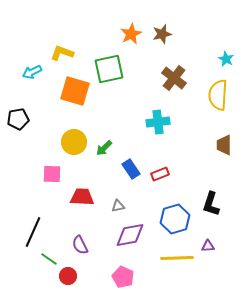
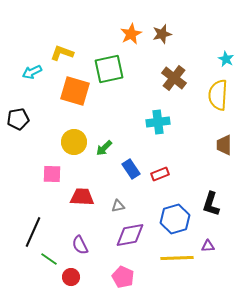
red circle: moved 3 px right, 1 px down
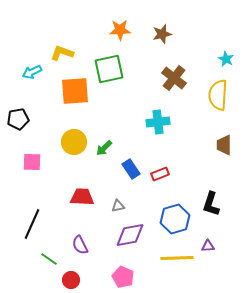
orange star: moved 11 px left, 4 px up; rotated 25 degrees clockwise
orange square: rotated 20 degrees counterclockwise
pink square: moved 20 px left, 12 px up
black line: moved 1 px left, 8 px up
red circle: moved 3 px down
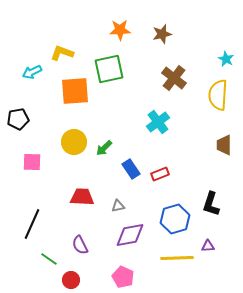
cyan cross: rotated 30 degrees counterclockwise
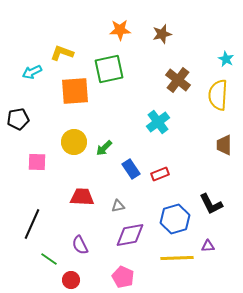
brown cross: moved 4 px right, 2 px down
pink square: moved 5 px right
black L-shape: rotated 45 degrees counterclockwise
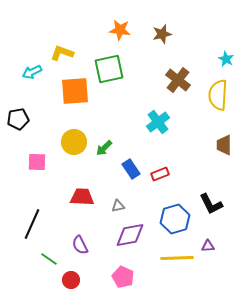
orange star: rotated 10 degrees clockwise
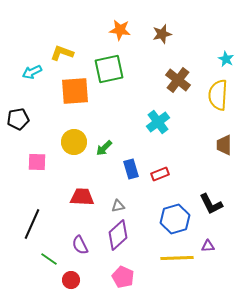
blue rectangle: rotated 18 degrees clockwise
purple diamond: moved 12 px left; rotated 32 degrees counterclockwise
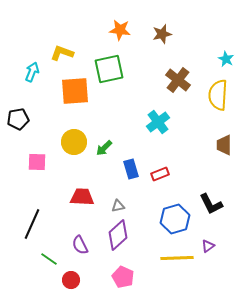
cyan arrow: rotated 138 degrees clockwise
purple triangle: rotated 32 degrees counterclockwise
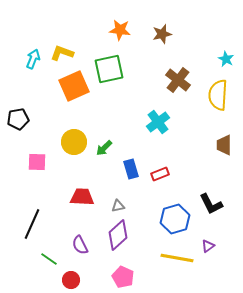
cyan arrow: moved 1 px right, 13 px up
orange square: moved 1 px left, 5 px up; rotated 20 degrees counterclockwise
yellow line: rotated 12 degrees clockwise
